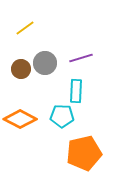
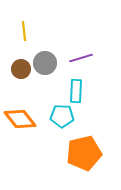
yellow line: moved 1 px left, 3 px down; rotated 60 degrees counterclockwise
orange diamond: rotated 24 degrees clockwise
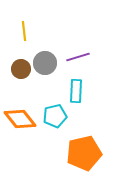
purple line: moved 3 px left, 1 px up
cyan pentagon: moved 7 px left; rotated 15 degrees counterclockwise
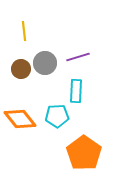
cyan pentagon: moved 2 px right; rotated 10 degrees clockwise
orange pentagon: rotated 24 degrees counterclockwise
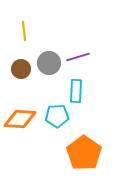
gray circle: moved 4 px right
orange diamond: rotated 48 degrees counterclockwise
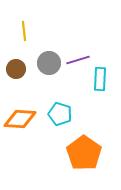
purple line: moved 3 px down
brown circle: moved 5 px left
cyan rectangle: moved 24 px right, 12 px up
cyan pentagon: moved 3 px right, 2 px up; rotated 20 degrees clockwise
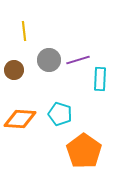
gray circle: moved 3 px up
brown circle: moved 2 px left, 1 px down
orange pentagon: moved 2 px up
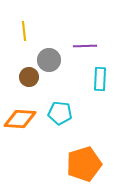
purple line: moved 7 px right, 14 px up; rotated 15 degrees clockwise
brown circle: moved 15 px right, 7 px down
cyan pentagon: moved 1 px up; rotated 10 degrees counterclockwise
orange pentagon: moved 13 px down; rotated 20 degrees clockwise
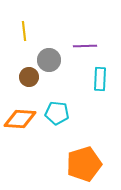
cyan pentagon: moved 3 px left
